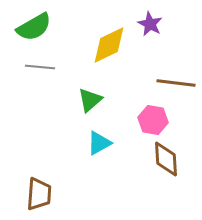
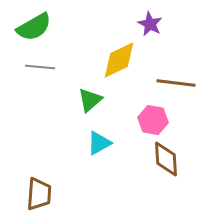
yellow diamond: moved 10 px right, 15 px down
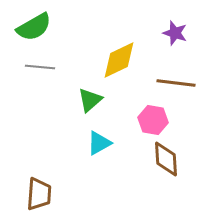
purple star: moved 25 px right, 9 px down; rotated 10 degrees counterclockwise
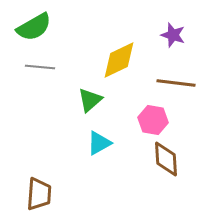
purple star: moved 2 px left, 2 px down
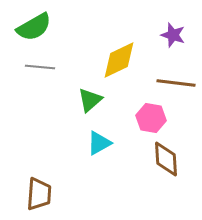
pink hexagon: moved 2 px left, 2 px up
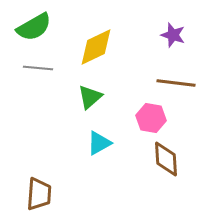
yellow diamond: moved 23 px left, 13 px up
gray line: moved 2 px left, 1 px down
green triangle: moved 3 px up
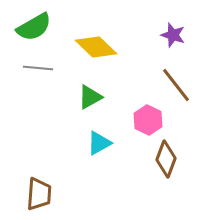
yellow diamond: rotated 69 degrees clockwise
brown line: moved 2 px down; rotated 45 degrees clockwise
green triangle: rotated 12 degrees clockwise
pink hexagon: moved 3 px left, 2 px down; rotated 16 degrees clockwise
brown diamond: rotated 24 degrees clockwise
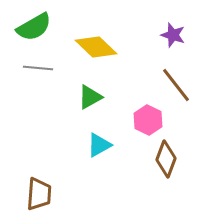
cyan triangle: moved 2 px down
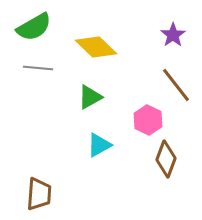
purple star: rotated 20 degrees clockwise
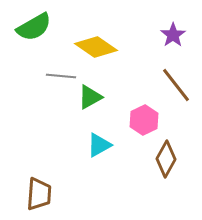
yellow diamond: rotated 9 degrees counterclockwise
gray line: moved 23 px right, 8 px down
pink hexagon: moved 4 px left; rotated 8 degrees clockwise
brown diamond: rotated 9 degrees clockwise
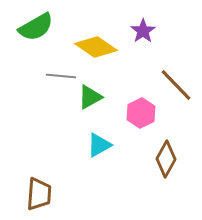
green semicircle: moved 2 px right
purple star: moved 30 px left, 4 px up
brown line: rotated 6 degrees counterclockwise
pink hexagon: moved 3 px left, 7 px up
